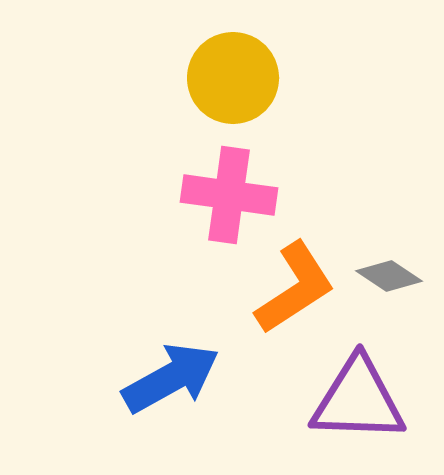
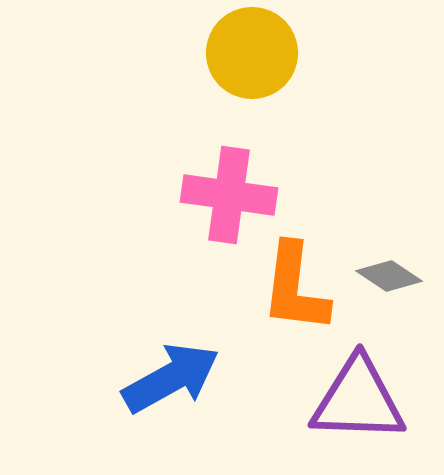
yellow circle: moved 19 px right, 25 px up
orange L-shape: rotated 130 degrees clockwise
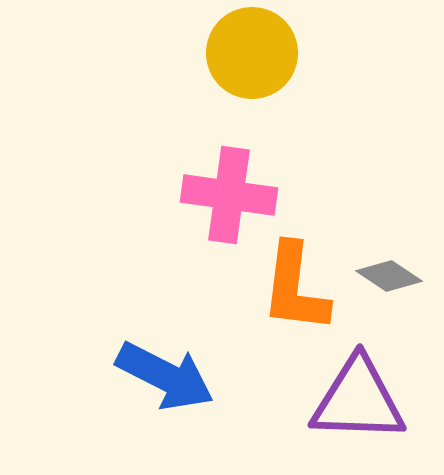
blue arrow: moved 6 px left, 2 px up; rotated 56 degrees clockwise
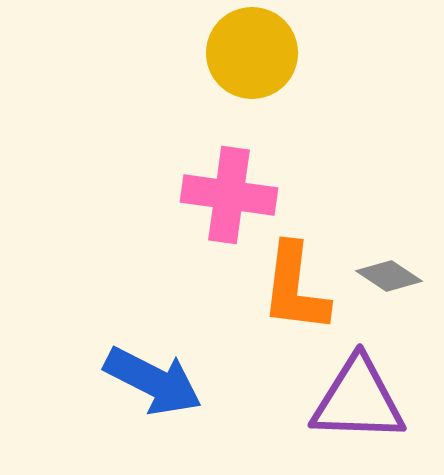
blue arrow: moved 12 px left, 5 px down
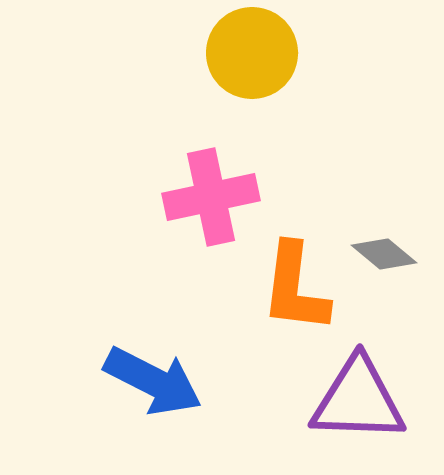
pink cross: moved 18 px left, 2 px down; rotated 20 degrees counterclockwise
gray diamond: moved 5 px left, 22 px up; rotated 6 degrees clockwise
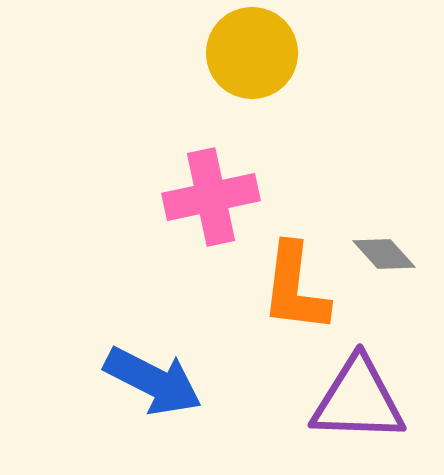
gray diamond: rotated 8 degrees clockwise
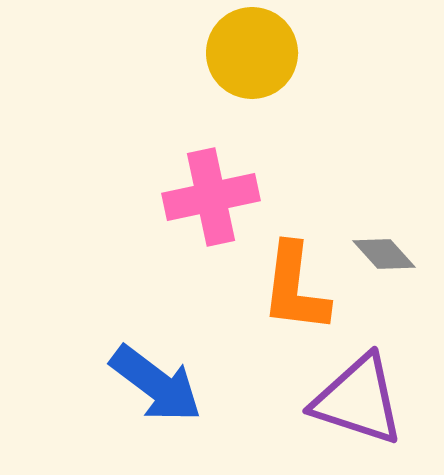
blue arrow: moved 3 px right, 3 px down; rotated 10 degrees clockwise
purple triangle: rotated 16 degrees clockwise
